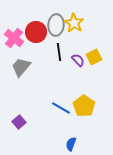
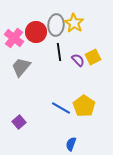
yellow square: moved 1 px left
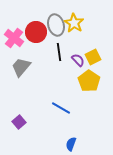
gray ellipse: rotated 20 degrees counterclockwise
yellow pentagon: moved 5 px right, 25 px up
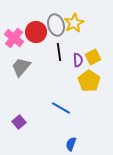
yellow star: rotated 12 degrees clockwise
purple semicircle: rotated 40 degrees clockwise
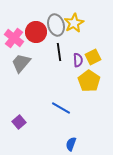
gray trapezoid: moved 4 px up
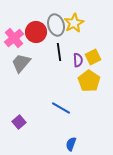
pink cross: rotated 12 degrees clockwise
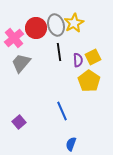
red circle: moved 4 px up
blue line: moved 1 px right, 3 px down; rotated 36 degrees clockwise
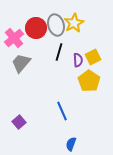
black line: rotated 24 degrees clockwise
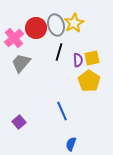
yellow square: moved 1 px left, 1 px down; rotated 14 degrees clockwise
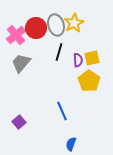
pink cross: moved 2 px right, 3 px up
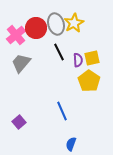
gray ellipse: moved 1 px up
black line: rotated 42 degrees counterclockwise
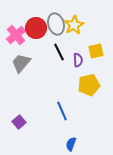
yellow star: moved 2 px down
yellow square: moved 4 px right, 7 px up
yellow pentagon: moved 4 px down; rotated 25 degrees clockwise
